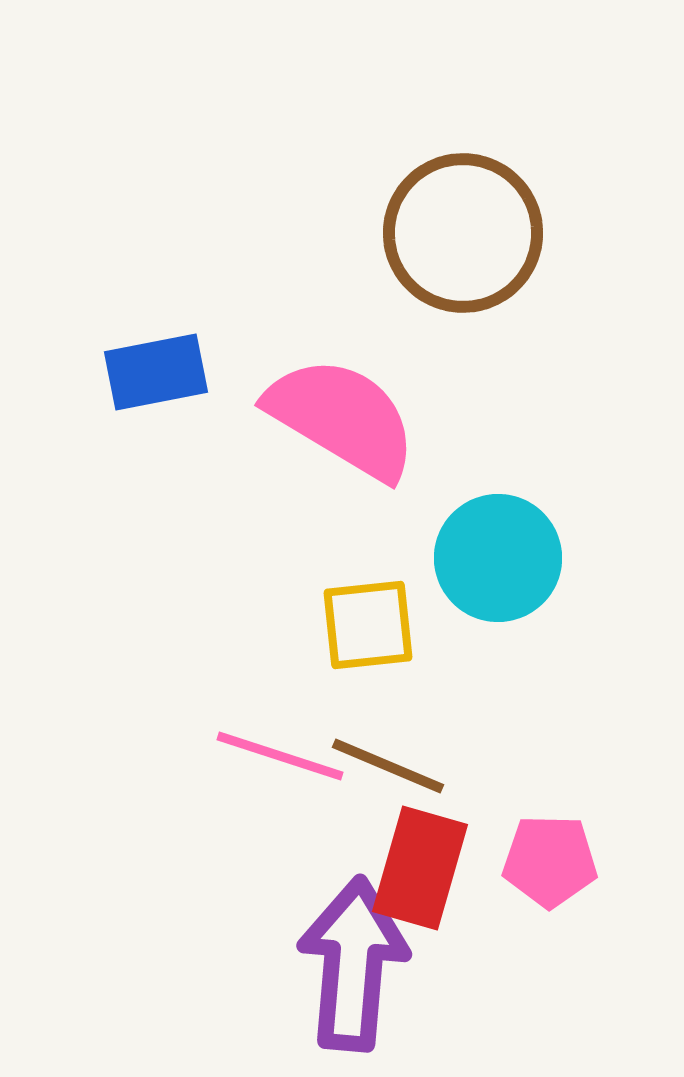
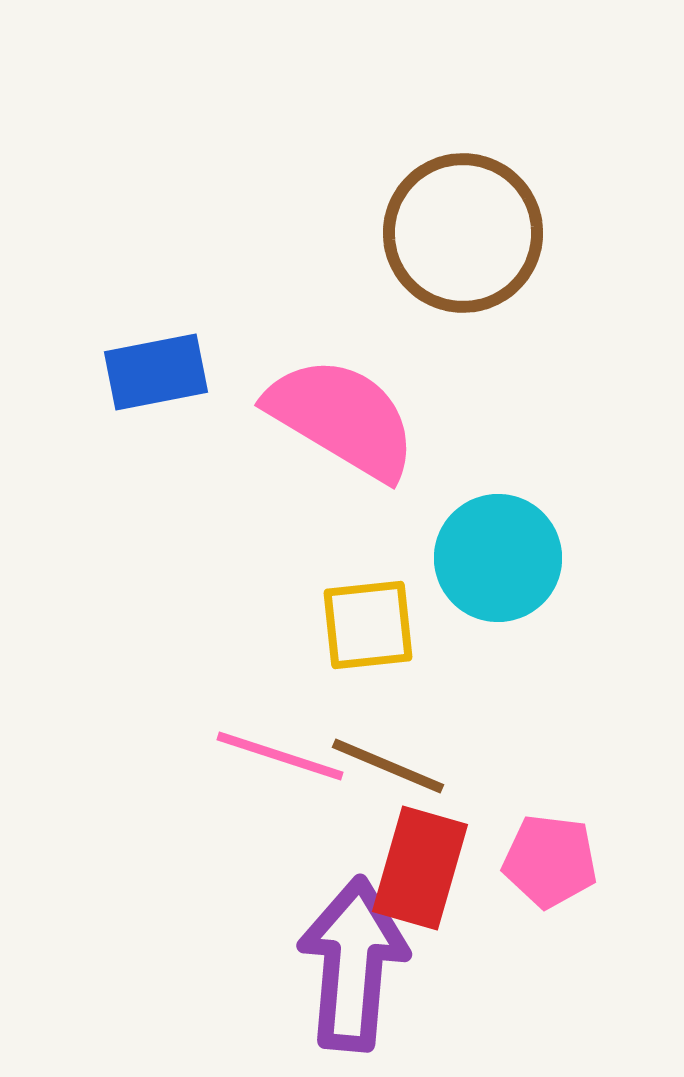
pink pentagon: rotated 6 degrees clockwise
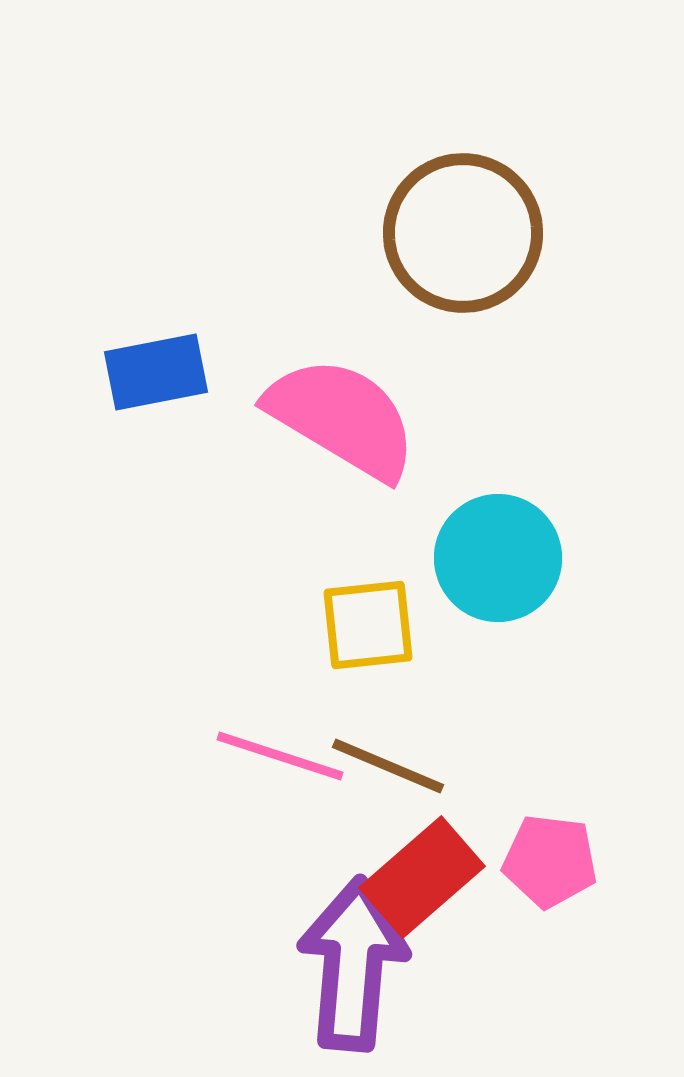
red rectangle: moved 2 px right, 9 px down; rotated 33 degrees clockwise
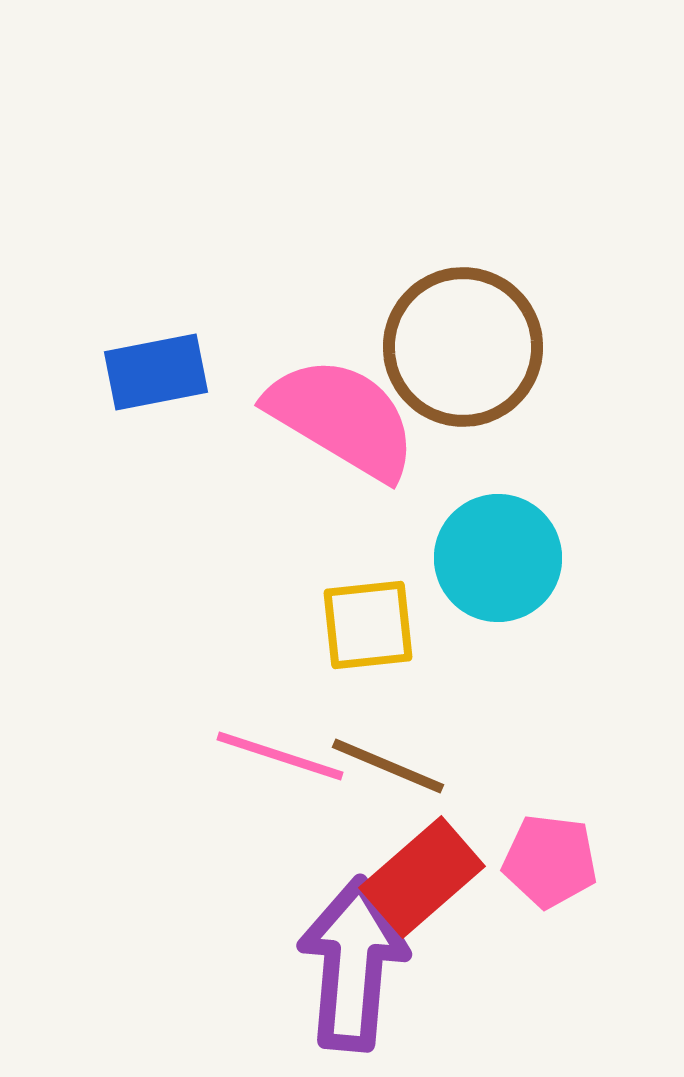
brown circle: moved 114 px down
